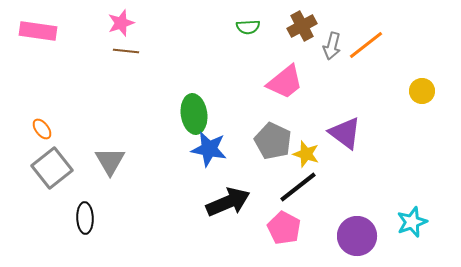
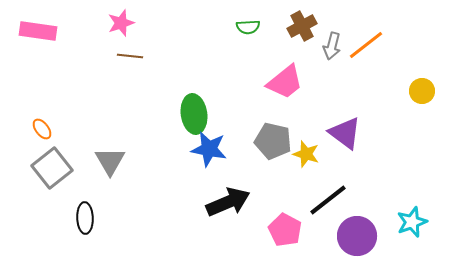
brown line: moved 4 px right, 5 px down
gray pentagon: rotated 12 degrees counterclockwise
black line: moved 30 px right, 13 px down
pink pentagon: moved 1 px right, 2 px down
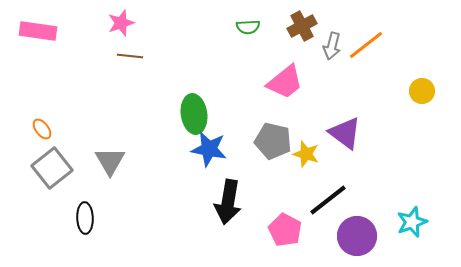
black arrow: rotated 123 degrees clockwise
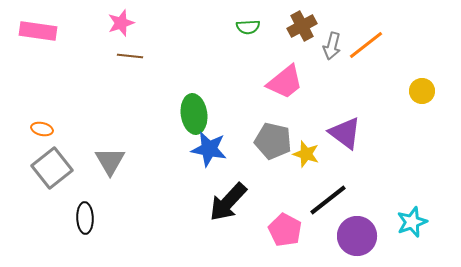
orange ellipse: rotated 40 degrees counterclockwise
black arrow: rotated 33 degrees clockwise
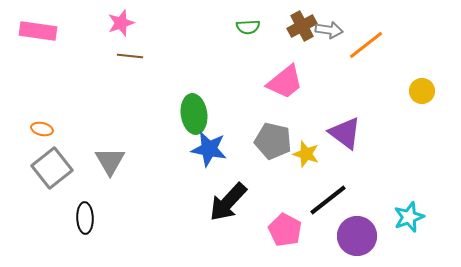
gray arrow: moved 3 px left, 16 px up; rotated 96 degrees counterclockwise
cyan star: moved 3 px left, 5 px up
